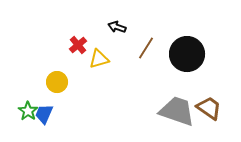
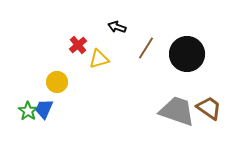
blue trapezoid: moved 5 px up
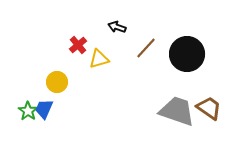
brown line: rotated 10 degrees clockwise
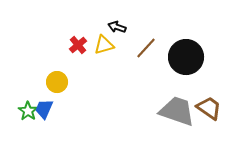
black circle: moved 1 px left, 3 px down
yellow triangle: moved 5 px right, 14 px up
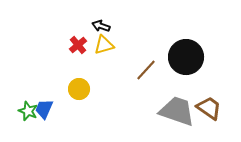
black arrow: moved 16 px left, 1 px up
brown line: moved 22 px down
yellow circle: moved 22 px right, 7 px down
green star: rotated 12 degrees counterclockwise
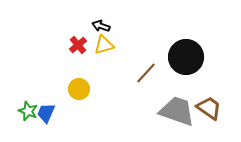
brown line: moved 3 px down
blue trapezoid: moved 2 px right, 4 px down
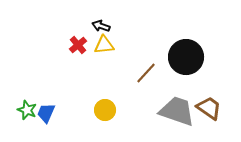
yellow triangle: rotated 10 degrees clockwise
yellow circle: moved 26 px right, 21 px down
green star: moved 1 px left, 1 px up
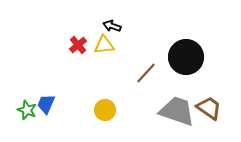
black arrow: moved 11 px right
blue trapezoid: moved 9 px up
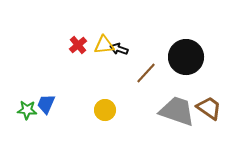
black arrow: moved 7 px right, 23 px down
green star: rotated 18 degrees counterclockwise
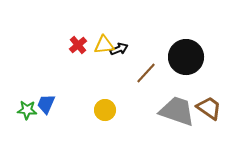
black arrow: rotated 138 degrees clockwise
